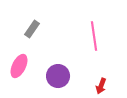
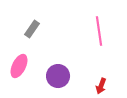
pink line: moved 5 px right, 5 px up
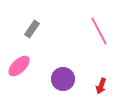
pink line: rotated 20 degrees counterclockwise
pink ellipse: rotated 20 degrees clockwise
purple circle: moved 5 px right, 3 px down
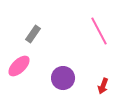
gray rectangle: moved 1 px right, 5 px down
purple circle: moved 1 px up
red arrow: moved 2 px right
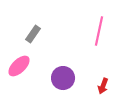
pink line: rotated 40 degrees clockwise
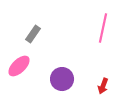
pink line: moved 4 px right, 3 px up
purple circle: moved 1 px left, 1 px down
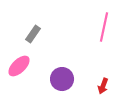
pink line: moved 1 px right, 1 px up
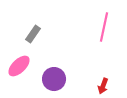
purple circle: moved 8 px left
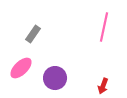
pink ellipse: moved 2 px right, 2 px down
purple circle: moved 1 px right, 1 px up
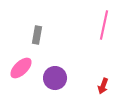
pink line: moved 2 px up
gray rectangle: moved 4 px right, 1 px down; rotated 24 degrees counterclockwise
